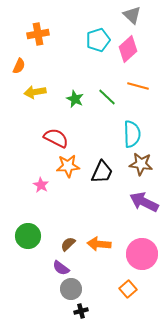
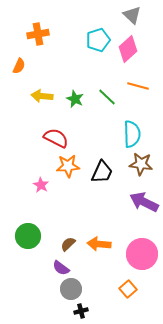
yellow arrow: moved 7 px right, 4 px down; rotated 15 degrees clockwise
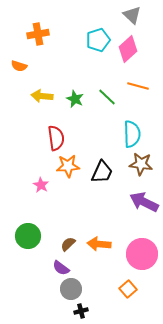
orange semicircle: rotated 84 degrees clockwise
red semicircle: rotated 55 degrees clockwise
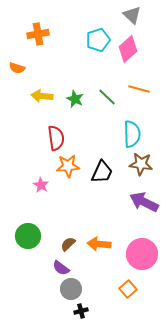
orange semicircle: moved 2 px left, 2 px down
orange line: moved 1 px right, 3 px down
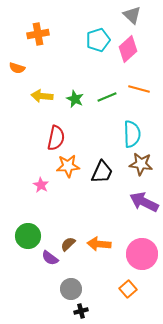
green line: rotated 66 degrees counterclockwise
red semicircle: rotated 20 degrees clockwise
purple semicircle: moved 11 px left, 10 px up
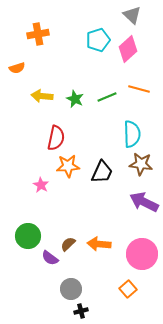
orange semicircle: rotated 35 degrees counterclockwise
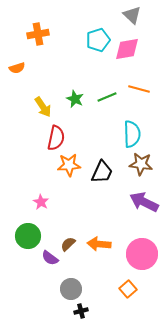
pink diamond: moved 1 px left; rotated 32 degrees clockwise
yellow arrow: moved 1 px right, 11 px down; rotated 130 degrees counterclockwise
orange star: moved 1 px right, 1 px up
pink star: moved 17 px down
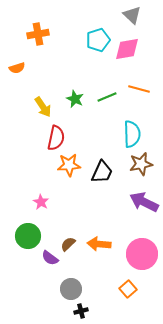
brown star: rotated 20 degrees counterclockwise
